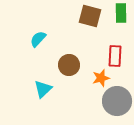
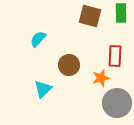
gray circle: moved 2 px down
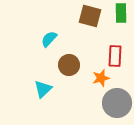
cyan semicircle: moved 11 px right
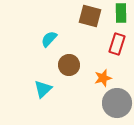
red rectangle: moved 2 px right, 12 px up; rotated 15 degrees clockwise
orange star: moved 2 px right
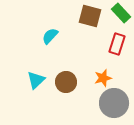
green rectangle: rotated 42 degrees counterclockwise
cyan semicircle: moved 1 px right, 3 px up
brown circle: moved 3 px left, 17 px down
cyan triangle: moved 7 px left, 9 px up
gray circle: moved 3 px left
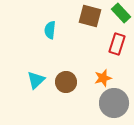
cyan semicircle: moved 6 px up; rotated 36 degrees counterclockwise
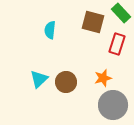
brown square: moved 3 px right, 6 px down
cyan triangle: moved 3 px right, 1 px up
gray circle: moved 1 px left, 2 px down
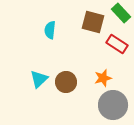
red rectangle: rotated 75 degrees counterclockwise
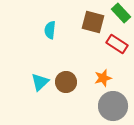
cyan triangle: moved 1 px right, 3 px down
gray circle: moved 1 px down
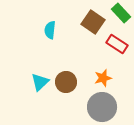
brown square: rotated 20 degrees clockwise
gray circle: moved 11 px left, 1 px down
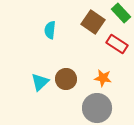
orange star: rotated 24 degrees clockwise
brown circle: moved 3 px up
gray circle: moved 5 px left, 1 px down
